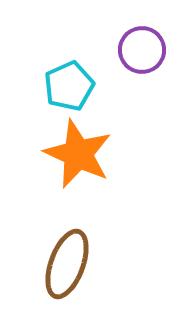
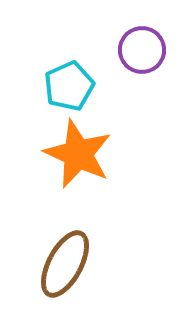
brown ellipse: moved 2 px left; rotated 8 degrees clockwise
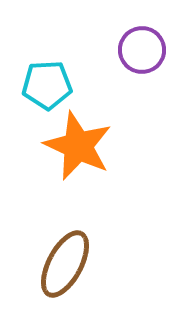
cyan pentagon: moved 22 px left, 1 px up; rotated 21 degrees clockwise
orange star: moved 8 px up
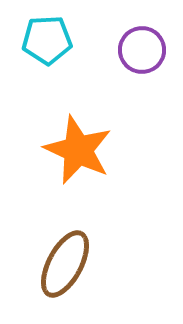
cyan pentagon: moved 45 px up
orange star: moved 4 px down
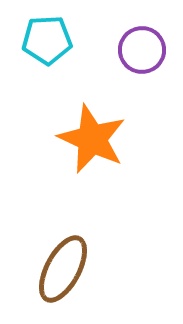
orange star: moved 14 px right, 11 px up
brown ellipse: moved 2 px left, 5 px down
